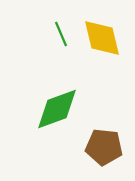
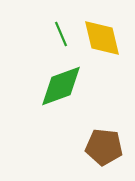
green diamond: moved 4 px right, 23 px up
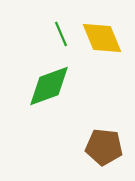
yellow diamond: rotated 9 degrees counterclockwise
green diamond: moved 12 px left
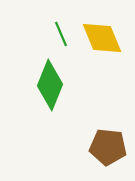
green diamond: moved 1 px right, 1 px up; rotated 48 degrees counterclockwise
brown pentagon: moved 4 px right
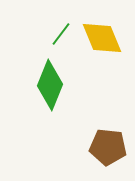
green line: rotated 60 degrees clockwise
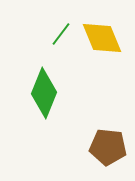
green diamond: moved 6 px left, 8 px down
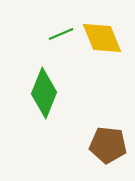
green line: rotated 30 degrees clockwise
brown pentagon: moved 2 px up
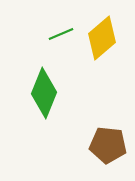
yellow diamond: rotated 72 degrees clockwise
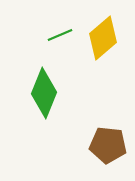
green line: moved 1 px left, 1 px down
yellow diamond: moved 1 px right
